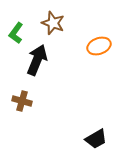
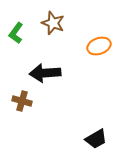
black arrow: moved 8 px right, 13 px down; rotated 116 degrees counterclockwise
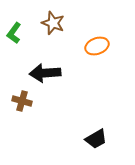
green L-shape: moved 2 px left
orange ellipse: moved 2 px left
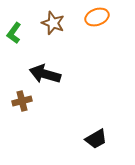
orange ellipse: moved 29 px up
black arrow: moved 1 px down; rotated 20 degrees clockwise
brown cross: rotated 30 degrees counterclockwise
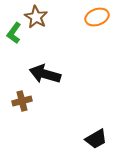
brown star: moved 17 px left, 6 px up; rotated 10 degrees clockwise
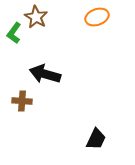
brown cross: rotated 18 degrees clockwise
black trapezoid: rotated 35 degrees counterclockwise
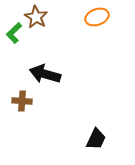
green L-shape: rotated 10 degrees clockwise
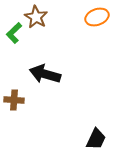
brown cross: moved 8 px left, 1 px up
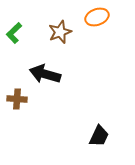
brown star: moved 24 px right, 15 px down; rotated 20 degrees clockwise
brown cross: moved 3 px right, 1 px up
black trapezoid: moved 3 px right, 3 px up
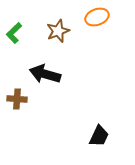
brown star: moved 2 px left, 1 px up
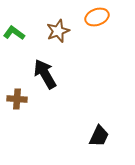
green L-shape: rotated 80 degrees clockwise
black arrow: rotated 44 degrees clockwise
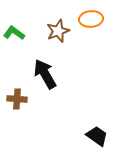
orange ellipse: moved 6 px left, 2 px down; rotated 15 degrees clockwise
black trapezoid: moved 2 px left; rotated 80 degrees counterclockwise
